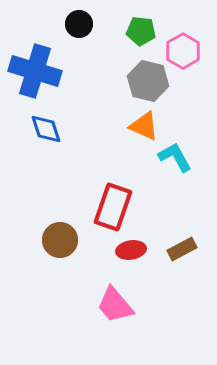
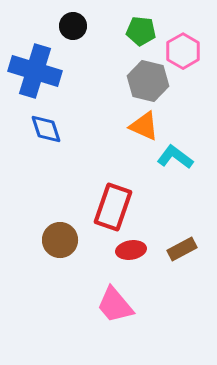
black circle: moved 6 px left, 2 px down
cyan L-shape: rotated 24 degrees counterclockwise
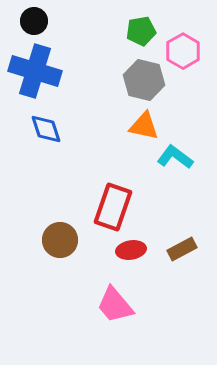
black circle: moved 39 px left, 5 px up
green pentagon: rotated 16 degrees counterclockwise
gray hexagon: moved 4 px left, 1 px up
orange triangle: rotated 12 degrees counterclockwise
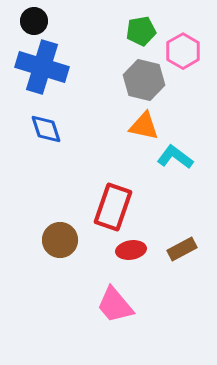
blue cross: moved 7 px right, 4 px up
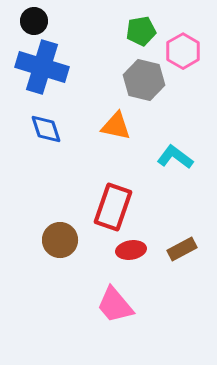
orange triangle: moved 28 px left
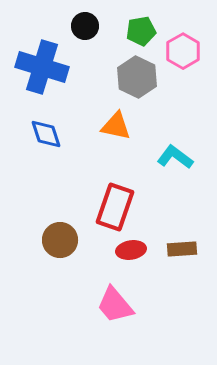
black circle: moved 51 px right, 5 px down
gray hexagon: moved 7 px left, 3 px up; rotated 12 degrees clockwise
blue diamond: moved 5 px down
red rectangle: moved 2 px right
brown rectangle: rotated 24 degrees clockwise
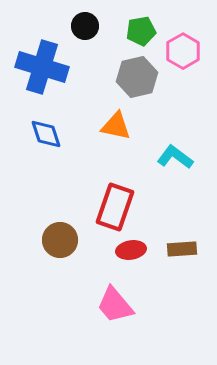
gray hexagon: rotated 21 degrees clockwise
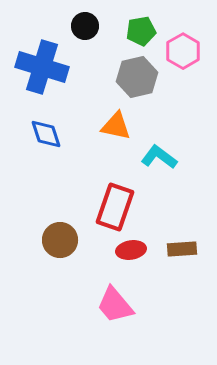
cyan L-shape: moved 16 px left
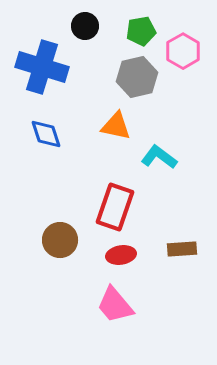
red ellipse: moved 10 px left, 5 px down
